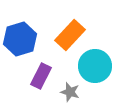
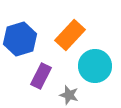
gray star: moved 1 px left, 3 px down
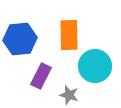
orange rectangle: moved 1 px left; rotated 44 degrees counterclockwise
blue hexagon: rotated 12 degrees clockwise
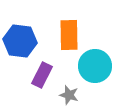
blue hexagon: moved 2 px down; rotated 12 degrees clockwise
purple rectangle: moved 1 px right, 1 px up
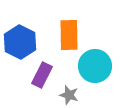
blue hexagon: moved 1 px down; rotated 20 degrees clockwise
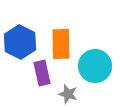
orange rectangle: moved 8 px left, 9 px down
purple rectangle: moved 2 px up; rotated 40 degrees counterclockwise
gray star: moved 1 px left, 1 px up
